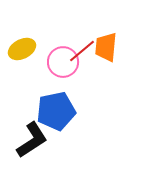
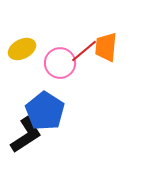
red line: moved 2 px right
pink circle: moved 3 px left, 1 px down
blue pentagon: moved 11 px left; rotated 27 degrees counterclockwise
black L-shape: moved 6 px left, 5 px up
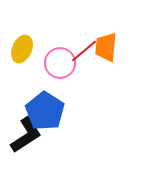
yellow ellipse: rotated 40 degrees counterclockwise
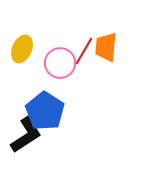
red line: rotated 20 degrees counterclockwise
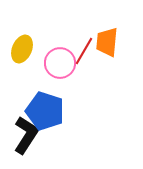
orange trapezoid: moved 1 px right, 5 px up
blue pentagon: rotated 15 degrees counterclockwise
black L-shape: rotated 24 degrees counterclockwise
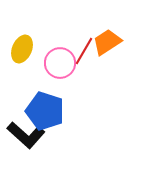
orange trapezoid: rotated 52 degrees clockwise
black L-shape: rotated 99 degrees clockwise
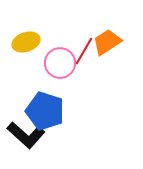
yellow ellipse: moved 4 px right, 7 px up; rotated 48 degrees clockwise
